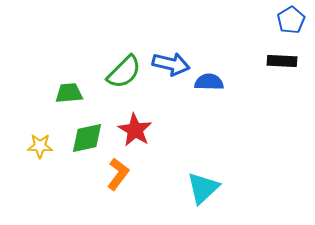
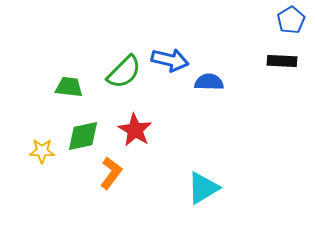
blue arrow: moved 1 px left, 4 px up
green trapezoid: moved 6 px up; rotated 12 degrees clockwise
green diamond: moved 4 px left, 2 px up
yellow star: moved 2 px right, 5 px down
orange L-shape: moved 7 px left, 1 px up
cyan triangle: rotated 12 degrees clockwise
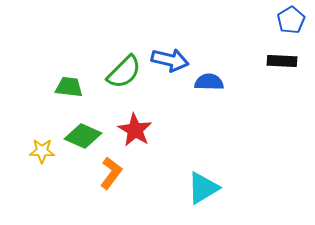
green diamond: rotated 36 degrees clockwise
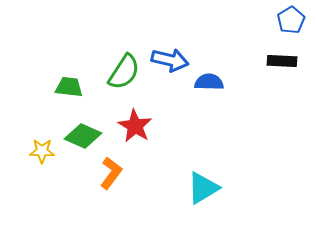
green semicircle: rotated 12 degrees counterclockwise
red star: moved 4 px up
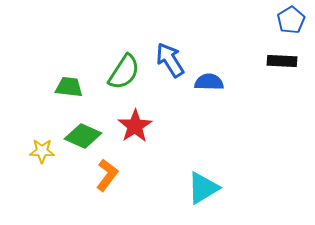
blue arrow: rotated 135 degrees counterclockwise
red star: rotated 8 degrees clockwise
orange L-shape: moved 4 px left, 2 px down
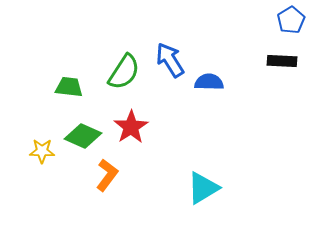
red star: moved 4 px left, 1 px down
